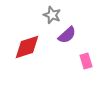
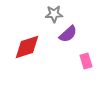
gray star: moved 2 px right, 1 px up; rotated 24 degrees counterclockwise
purple semicircle: moved 1 px right, 1 px up
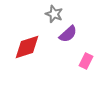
gray star: rotated 24 degrees clockwise
pink rectangle: rotated 42 degrees clockwise
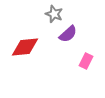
red diamond: moved 2 px left; rotated 12 degrees clockwise
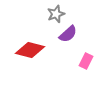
gray star: moved 2 px right; rotated 30 degrees clockwise
red diamond: moved 5 px right, 3 px down; rotated 20 degrees clockwise
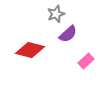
pink rectangle: rotated 21 degrees clockwise
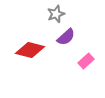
purple semicircle: moved 2 px left, 3 px down
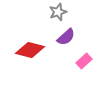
gray star: moved 2 px right, 2 px up
pink rectangle: moved 2 px left
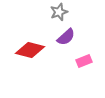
gray star: moved 1 px right
pink rectangle: rotated 21 degrees clockwise
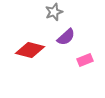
gray star: moved 5 px left
pink rectangle: moved 1 px right, 1 px up
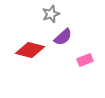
gray star: moved 3 px left, 2 px down
purple semicircle: moved 3 px left
